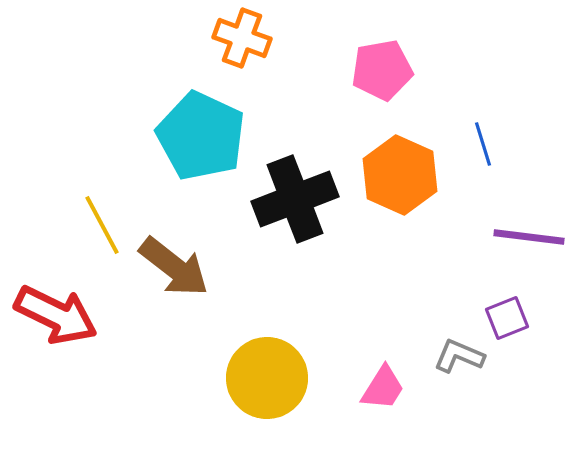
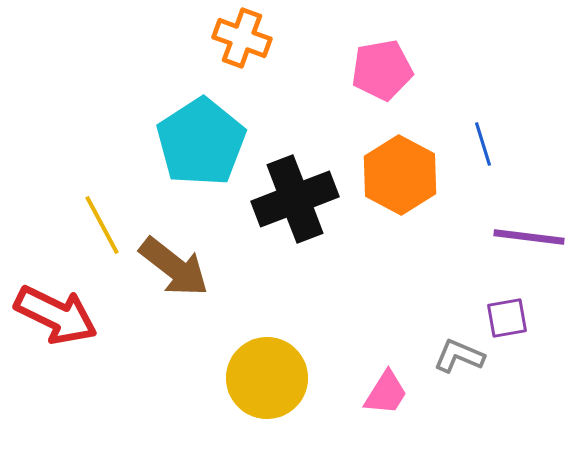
cyan pentagon: moved 6 px down; rotated 14 degrees clockwise
orange hexagon: rotated 4 degrees clockwise
purple square: rotated 12 degrees clockwise
pink trapezoid: moved 3 px right, 5 px down
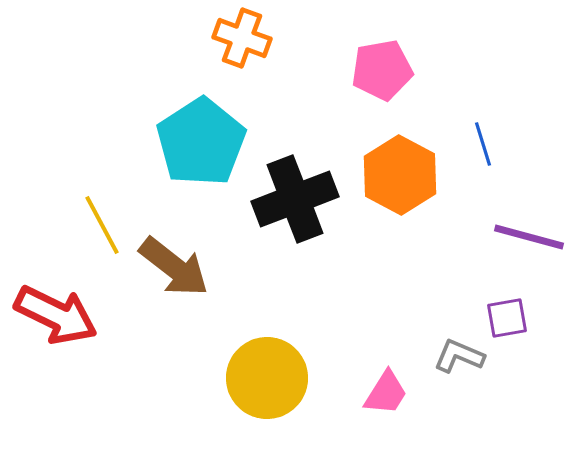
purple line: rotated 8 degrees clockwise
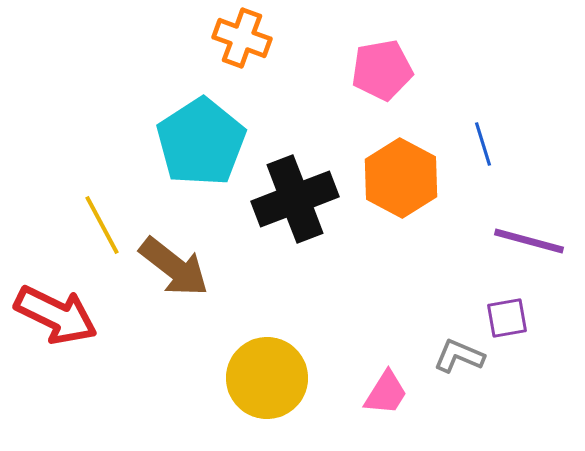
orange hexagon: moved 1 px right, 3 px down
purple line: moved 4 px down
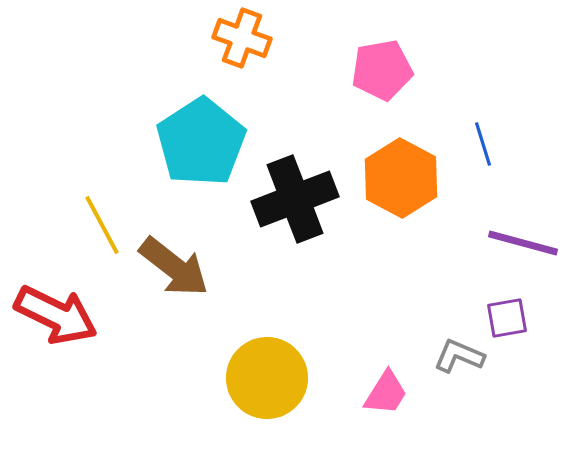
purple line: moved 6 px left, 2 px down
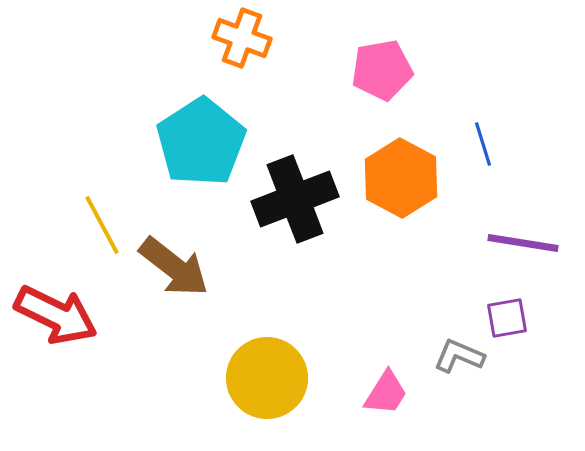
purple line: rotated 6 degrees counterclockwise
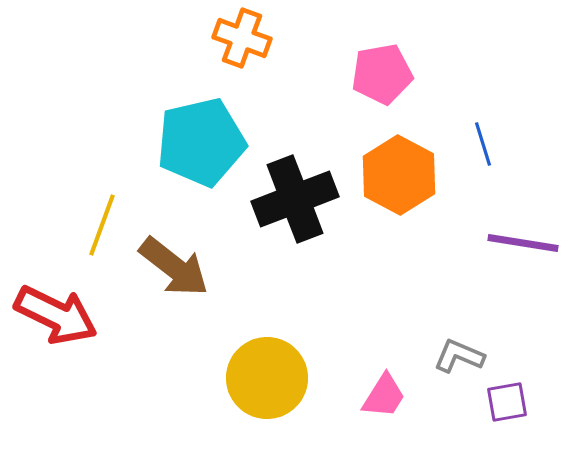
pink pentagon: moved 4 px down
cyan pentagon: rotated 20 degrees clockwise
orange hexagon: moved 2 px left, 3 px up
yellow line: rotated 48 degrees clockwise
purple square: moved 84 px down
pink trapezoid: moved 2 px left, 3 px down
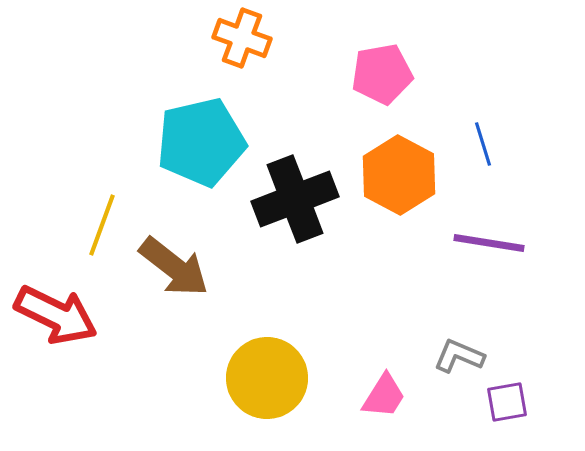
purple line: moved 34 px left
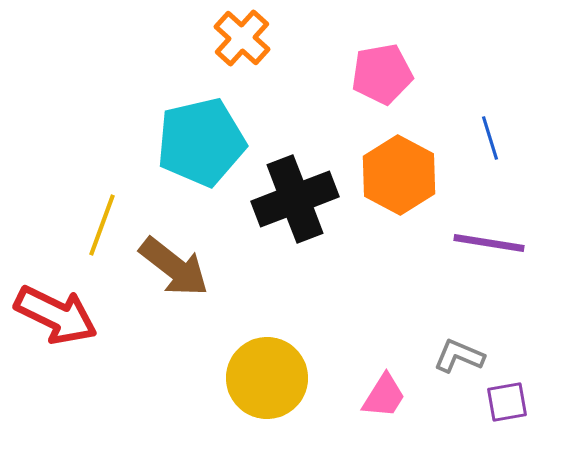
orange cross: rotated 22 degrees clockwise
blue line: moved 7 px right, 6 px up
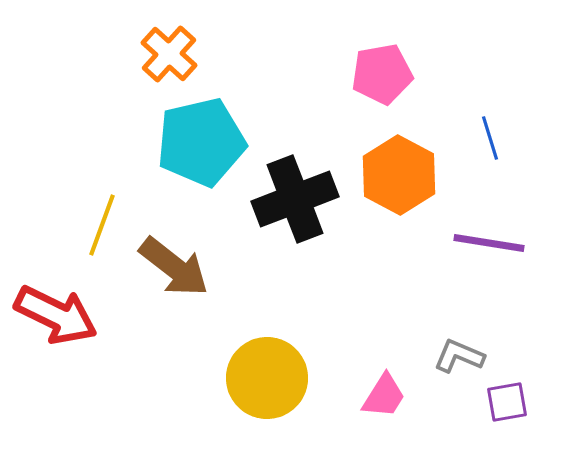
orange cross: moved 73 px left, 16 px down
